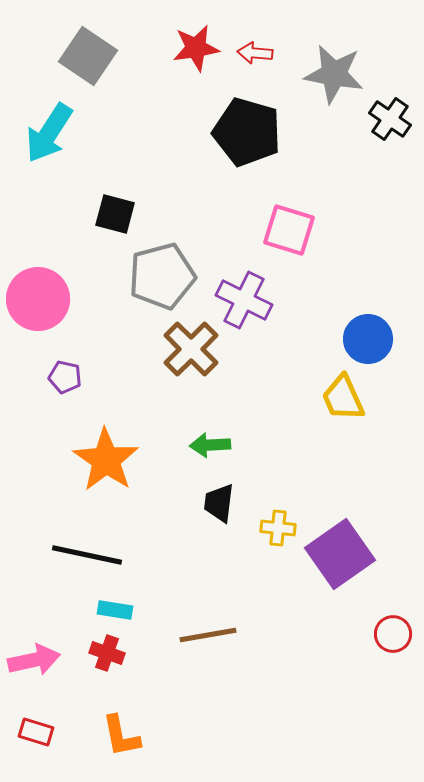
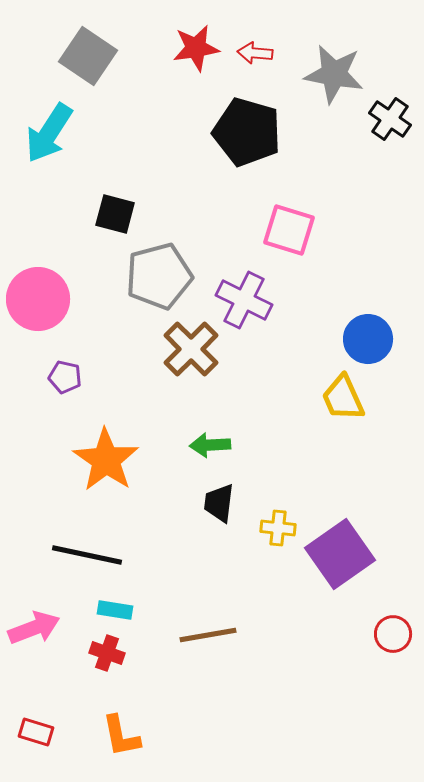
gray pentagon: moved 3 px left
pink arrow: moved 32 px up; rotated 9 degrees counterclockwise
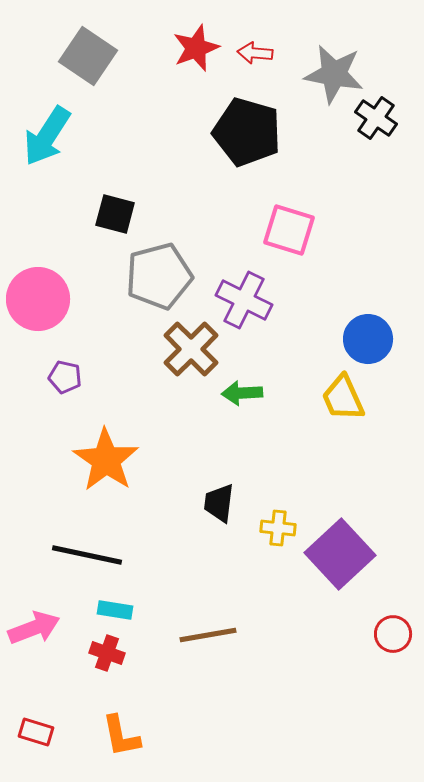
red star: rotated 12 degrees counterclockwise
black cross: moved 14 px left, 1 px up
cyan arrow: moved 2 px left, 3 px down
green arrow: moved 32 px right, 52 px up
purple square: rotated 8 degrees counterclockwise
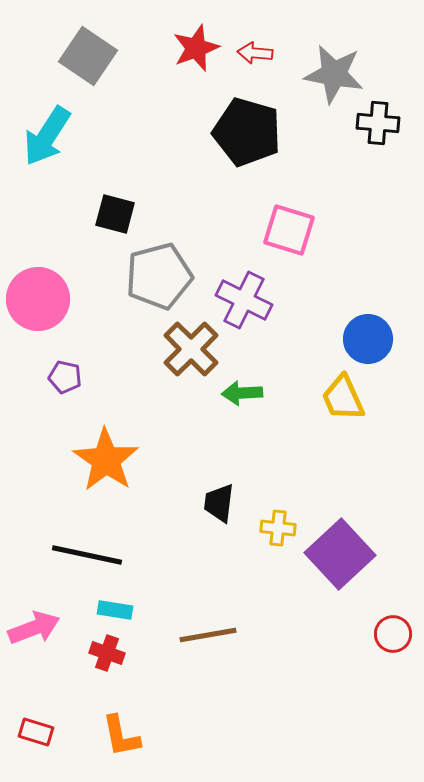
black cross: moved 2 px right, 5 px down; rotated 30 degrees counterclockwise
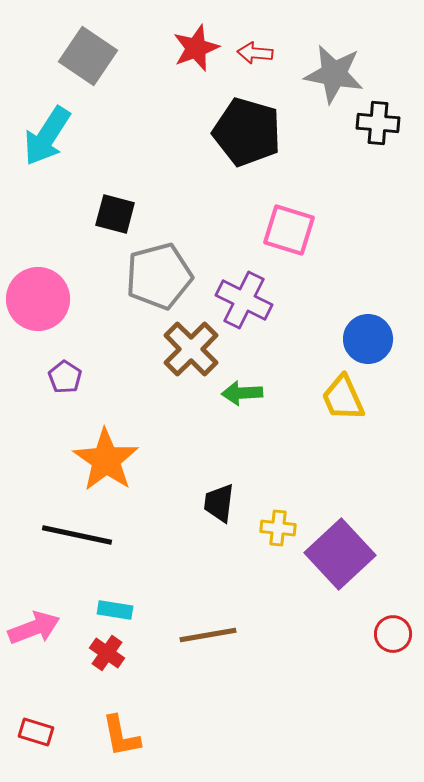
purple pentagon: rotated 20 degrees clockwise
black line: moved 10 px left, 20 px up
red cross: rotated 16 degrees clockwise
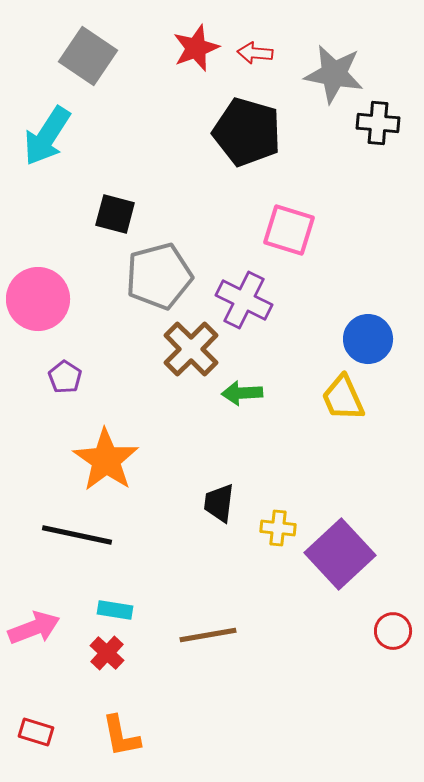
red circle: moved 3 px up
red cross: rotated 8 degrees clockwise
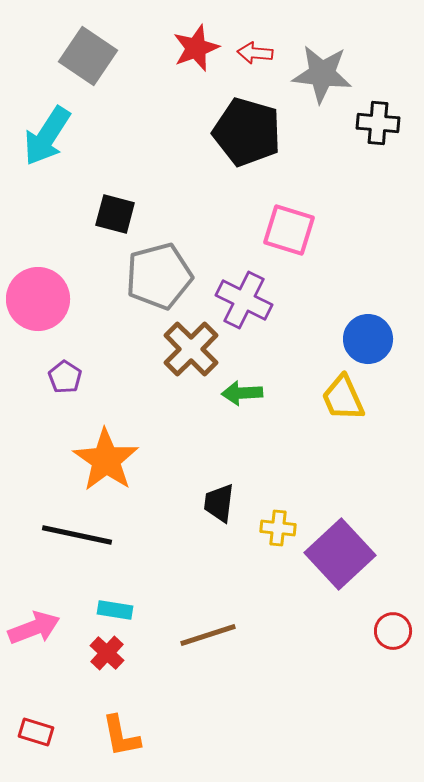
gray star: moved 12 px left; rotated 4 degrees counterclockwise
brown line: rotated 8 degrees counterclockwise
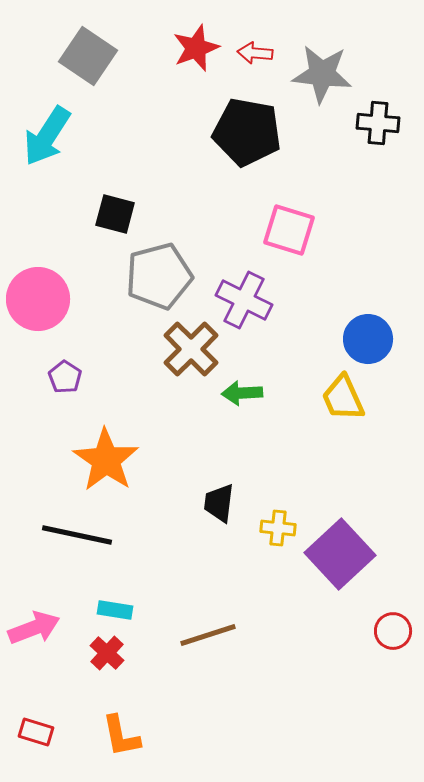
black pentagon: rotated 6 degrees counterclockwise
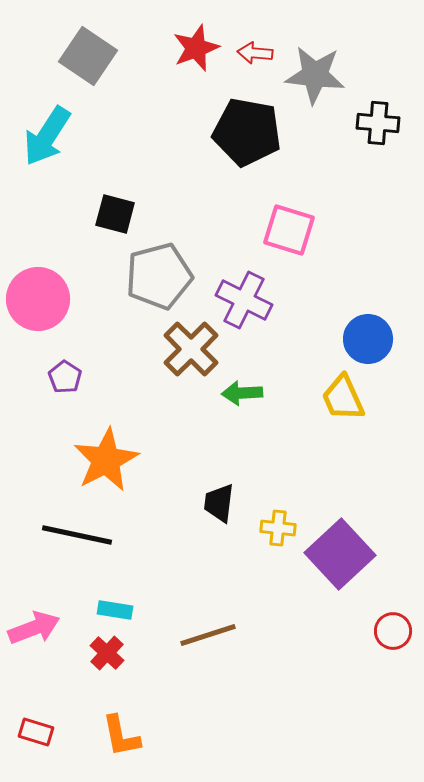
gray star: moved 7 px left, 1 px down
orange star: rotated 10 degrees clockwise
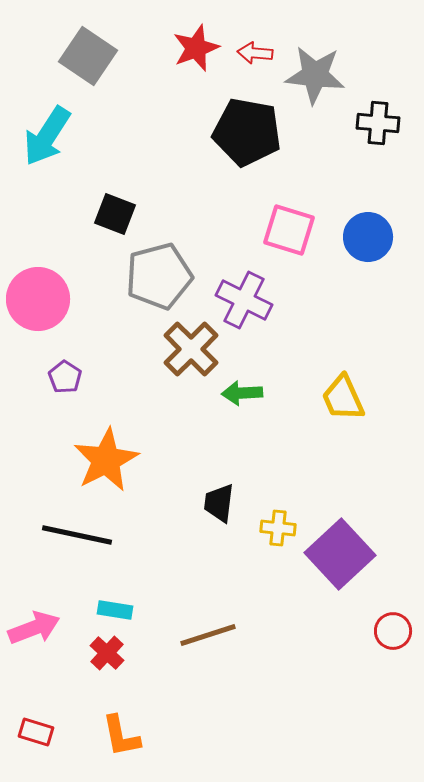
black square: rotated 6 degrees clockwise
blue circle: moved 102 px up
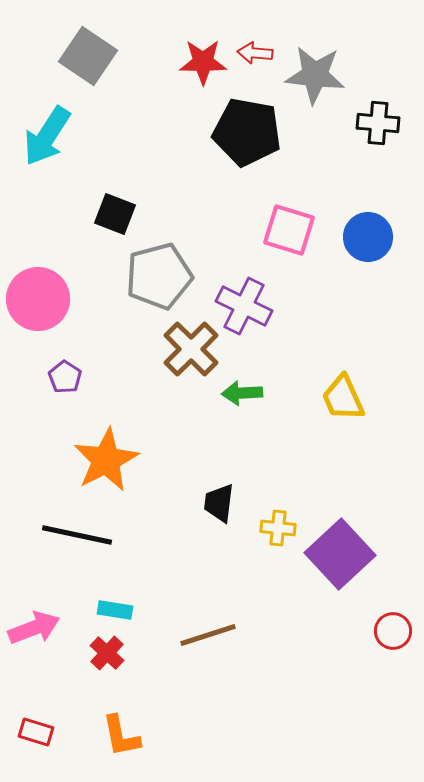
red star: moved 7 px right, 14 px down; rotated 21 degrees clockwise
purple cross: moved 6 px down
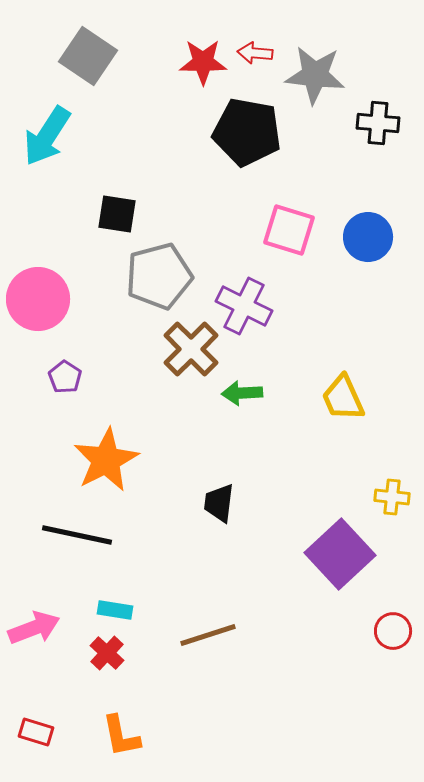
black square: moved 2 px right; rotated 12 degrees counterclockwise
yellow cross: moved 114 px right, 31 px up
